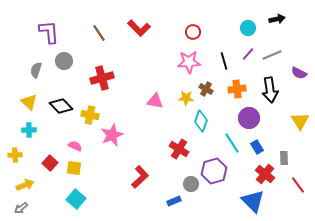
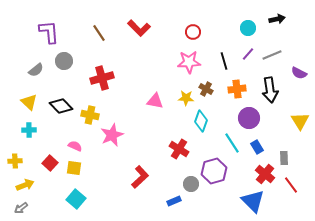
gray semicircle at (36, 70): rotated 147 degrees counterclockwise
yellow cross at (15, 155): moved 6 px down
red line at (298, 185): moved 7 px left
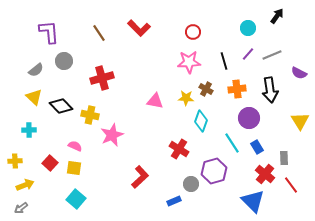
black arrow at (277, 19): moved 3 px up; rotated 42 degrees counterclockwise
yellow triangle at (29, 102): moved 5 px right, 5 px up
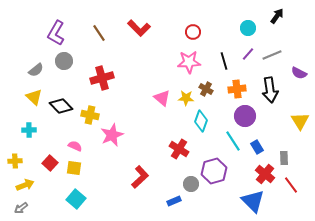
purple L-shape at (49, 32): moved 7 px right, 1 px down; rotated 145 degrees counterclockwise
pink triangle at (155, 101): moved 7 px right, 3 px up; rotated 30 degrees clockwise
purple circle at (249, 118): moved 4 px left, 2 px up
cyan line at (232, 143): moved 1 px right, 2 px up
